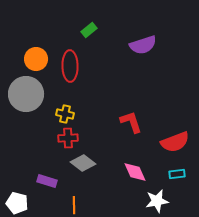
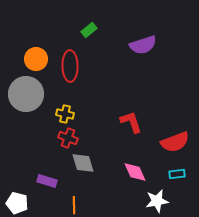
red cross: rotated 24 degrees clockwise
gray diamond: rotated 35 degrees clockwise
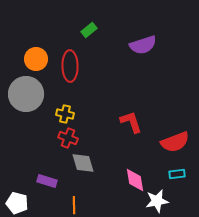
pink diamond: moved 8 px down; rotated 15 degrees clockwise
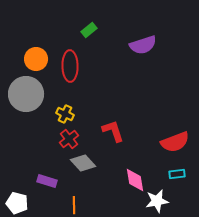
yellow cross: rotated 12 degrees clockwise
red L-shape: moved 18 px left, 9 px down
red cross: moved 1 px right, 1 px down; rotated 30 degrees clockwise
gray diamond: rotated 25 degrees counterclockwise
